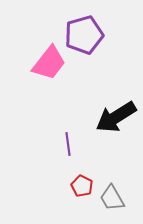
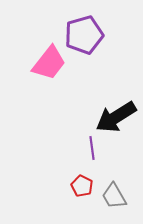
purple line: moved 24 px right, 4 px down
gray trapezoid: moved 2 px right, 2 px up
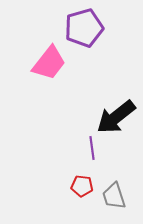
purple pentagon: moved 7 px up
black arrow: rotated 6 degrees counterclockwise
red pentagon: rotated 20 degrees counterclockwise
gray trapezoid: rotated 12 degrees clockwise
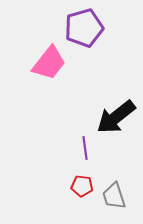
purple line: moved 7 px left
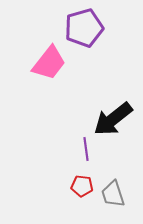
black arrow: moved 3 px left, 2 px down
purple line: moved 1 px right, 1 px down
gray trapezoid: moved 1 px left, 2 px up
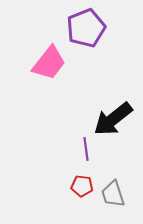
purple pentagon: moved 2 px right; rotated 6 degrees counterclockwise
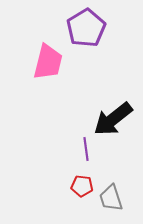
purple pentagon: rotated 9 degrees counterclockwise
pink trapezoid: moved 1 px left, 1 px up; rotated 24 degrees counterclockwise
gray trapezoid: moved 2 px left, 4 px down
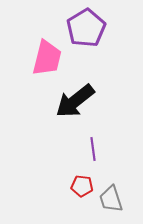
pink trapezoid: moved 1 px left, 4 px up
black arrow: moved 38 px left, 18 px up
purple line: moved 7 px right
gray trapezoid: moved 1 px down
